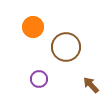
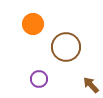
orange circle: moved 3 px up
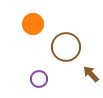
brown arrow: moved 11 px up
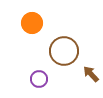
orange circle: moved 1 px left, 1 px up
brown circle: moved 2 px left, 4 px down
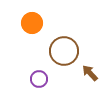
brown arrow: moved 1 px left, 1 px up
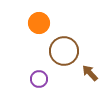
orange circle: moved 7 px right
